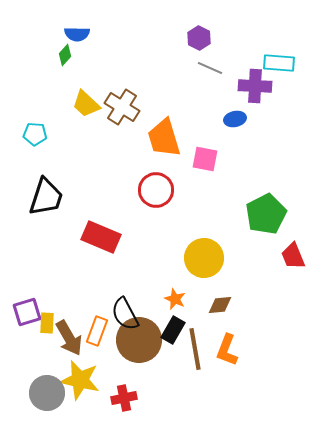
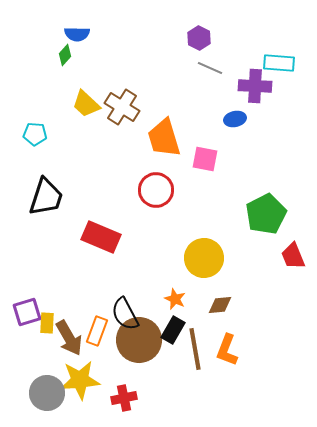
yellow star: rotated 18 degrees counterclockwise
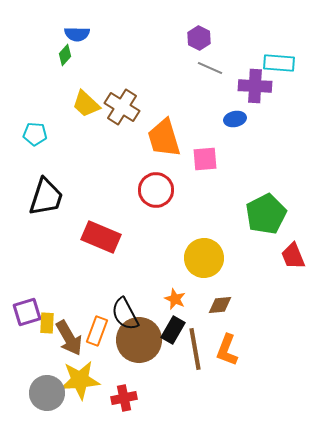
pink square: rotated 16 degrees counterclockwise
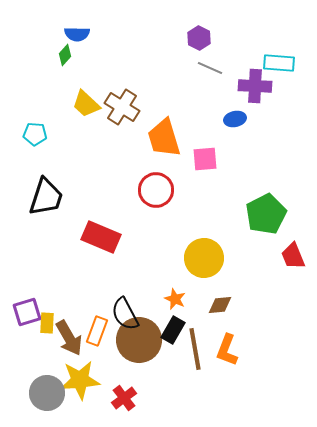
red cross: rotated 25 degrees counterclockwise
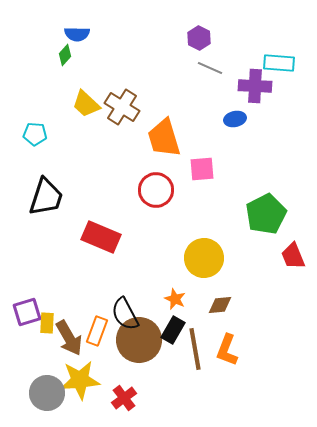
pink square: moved 3 px left, 10 px down
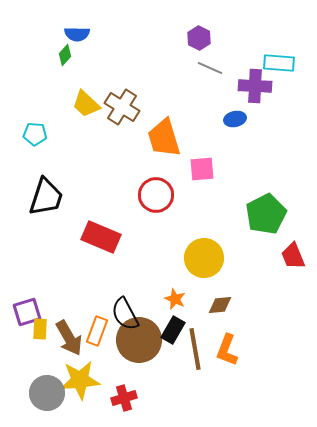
red circle: moved 5 px down
yellow rectangle: moved 7 px left, 6 px down
red cross: rotated 20 degrees clockwise
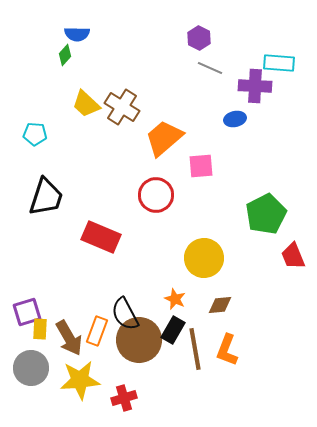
orange trapezoid: rotated 66 degrees clockwise
pink square: moved 1 px left, 3 px up
gray circle: moved 16 px left, 25 px up
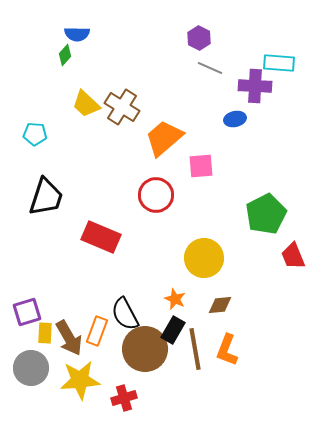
yellow rectangle: moved 5 px right, 4 px down
brown circle: moved 6 px right, 9 px down
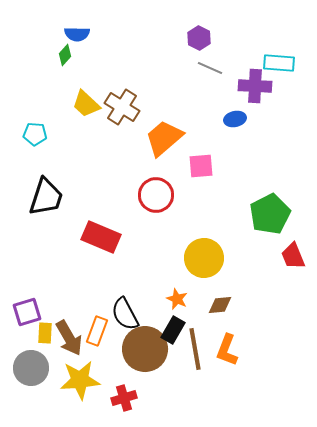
green pentagon: moved 4 px right
orange star: moved 2 px right
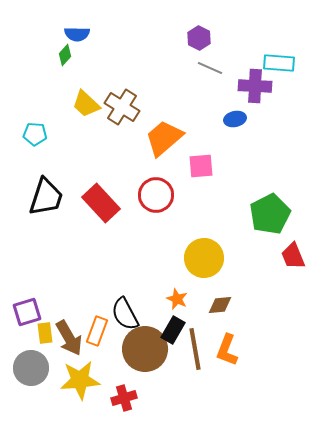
red rectangle: moved 34 px up; rotated 24 degrees clockwise
yellow rectangle: rotated 10 degrees counterclockwise
